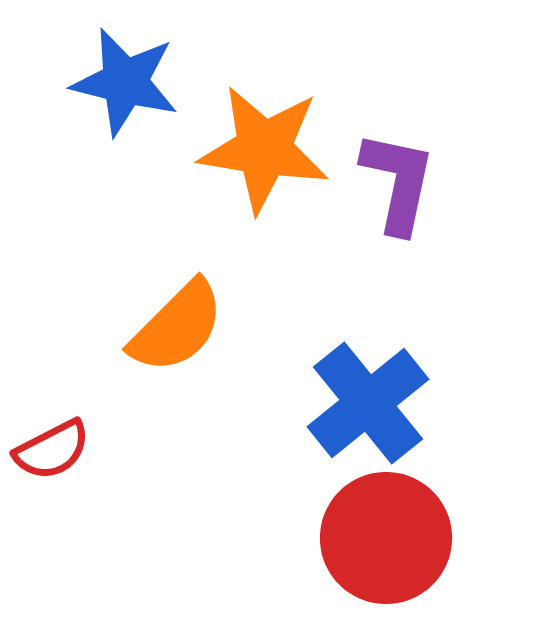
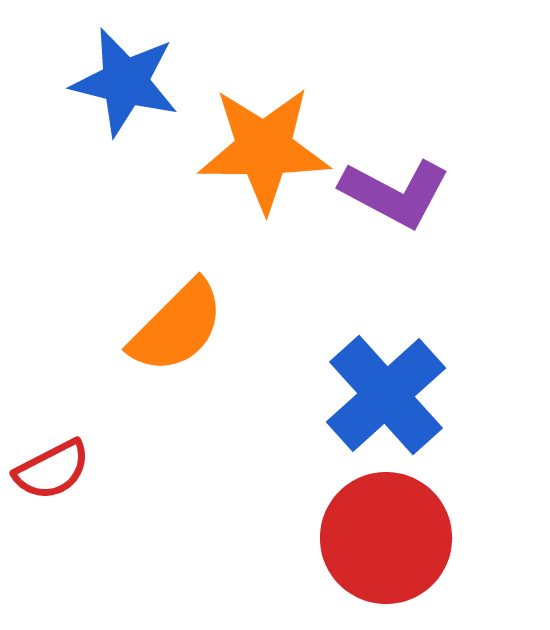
orange star: rotated 9 degrees counterclockwise
purple L-shape: moved 3 px left, 11 px down; rotated 106 degrees clockwise
blue cross: moved 18 px right, 8 px up; rotated 3 degrees counterclockwise
red semicircle: moved 20 px down
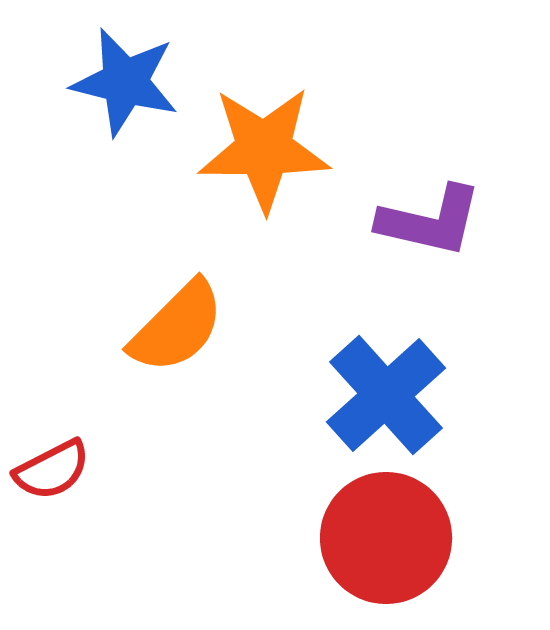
purple L-shape: moved 35 px right, 28 px down; rotated 15 degrees counterclockwise
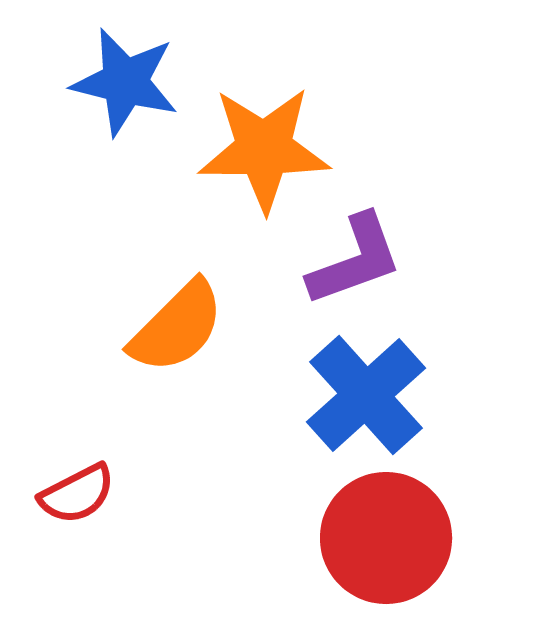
purple L-shape: moved 75 px left, 39 px down; rotated 33 degrees counterclockwise
blue cross: moved 20 px left
red semicircle: moved 25 px right, 24 px down
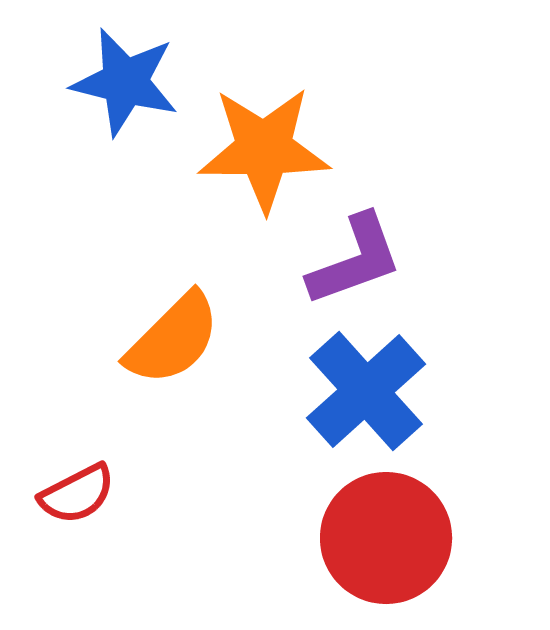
orange semicircle: moved 4 px left, 12 px down
blue cross: moved 4 px up
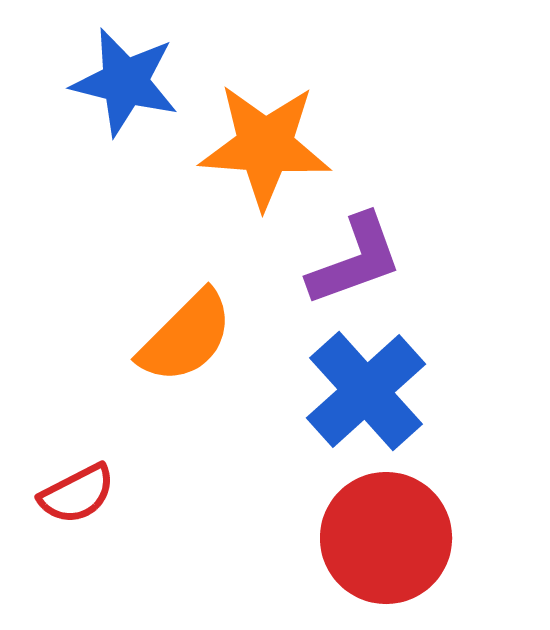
orange star: moved 1 px right, 3 px up; rotated 4 degrees clockwise
orange semicircle: moved 13 px right, 2 px up
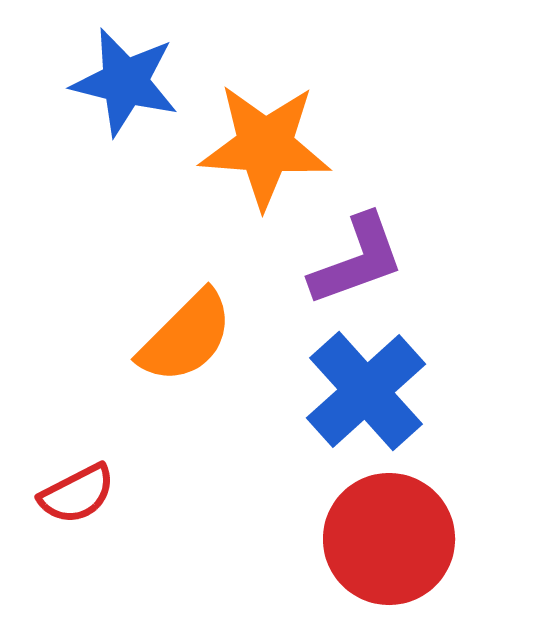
purple L-shape: moved 2 px right
red circle: moved 3 px right, 1 px down
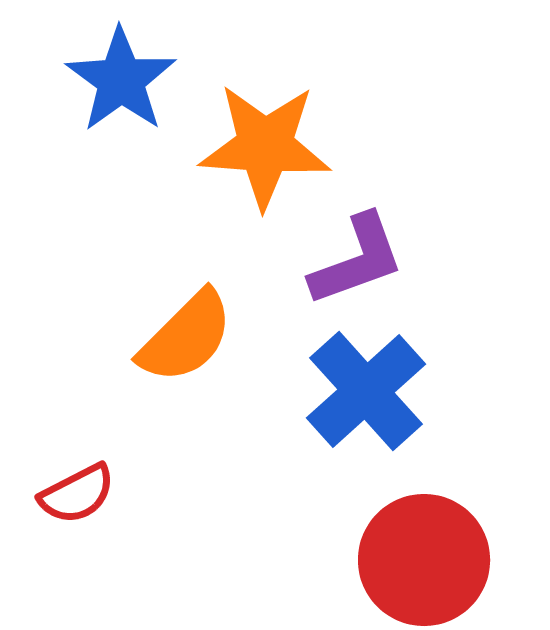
blue star: moved 4 px left, 2 px up; rotated 22 degrees clockwise
red circle: moved 35 px right, 21 px down
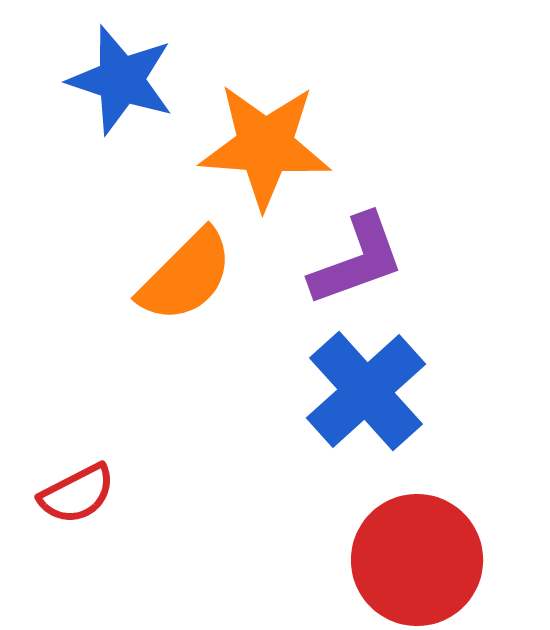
blue star: rotated 18 degrees counterclockwise
orange semicircle: moved 61 px up
red circle: moved 7 px left
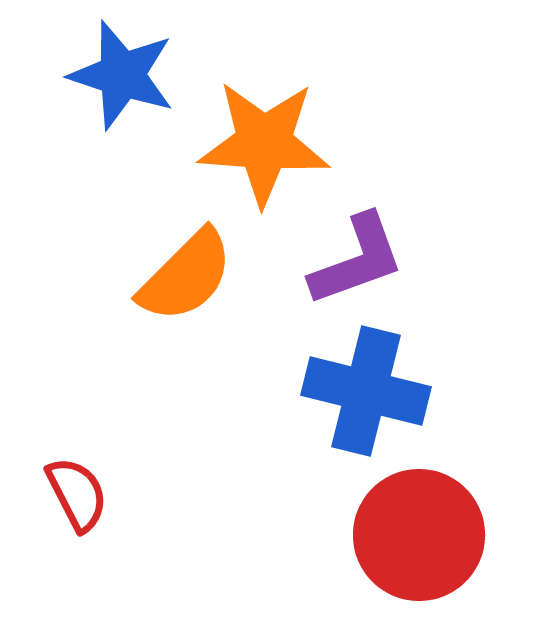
blue star: moved 1 px right, 5 px up
orange star: moved 1 px left, 3 px up
blue cross: rotated 34 degrees counterclockwise
red semicircle: rotated 90 degrees counterclockwise
red circle: moved 2 px right, 25 px up
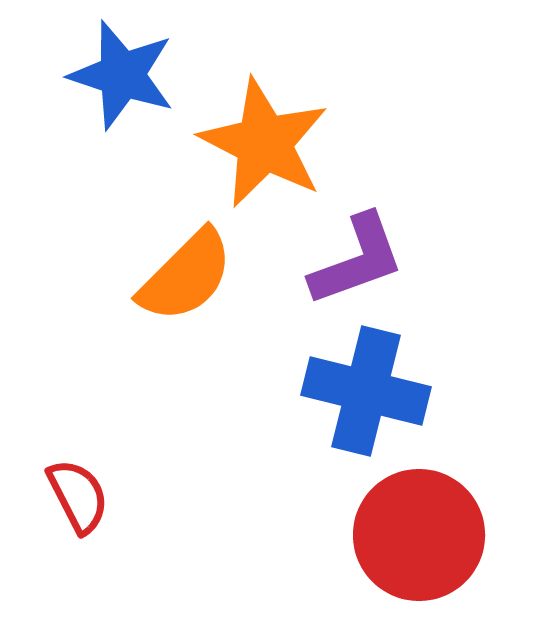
orange star: rotated 23 degrees clockwise
red semicircle: moved 1 px right, 2 px down
